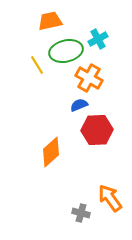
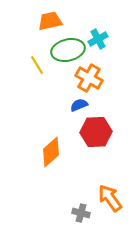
green ellipse: moved 2 px right, 1 px up
red hexagon: moved 1 px left, 2 px down
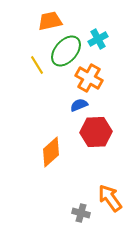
green ellipse: moved 2 px left, 1 px down; rotated 36 degrees counterclockwise
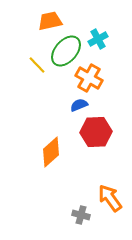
yellow line: rotated 12 degrees counterclockwise
gray cross: moved 2 px down
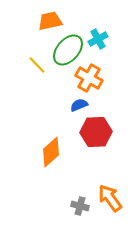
green ellipse: moved 2 px right, 1 px up
gray cross: moved 1 px left, 9 px up
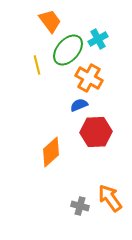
orange trapezoid: rotated 65 degrees clockwise
yellow line: rotated 30 degrees clockwise
